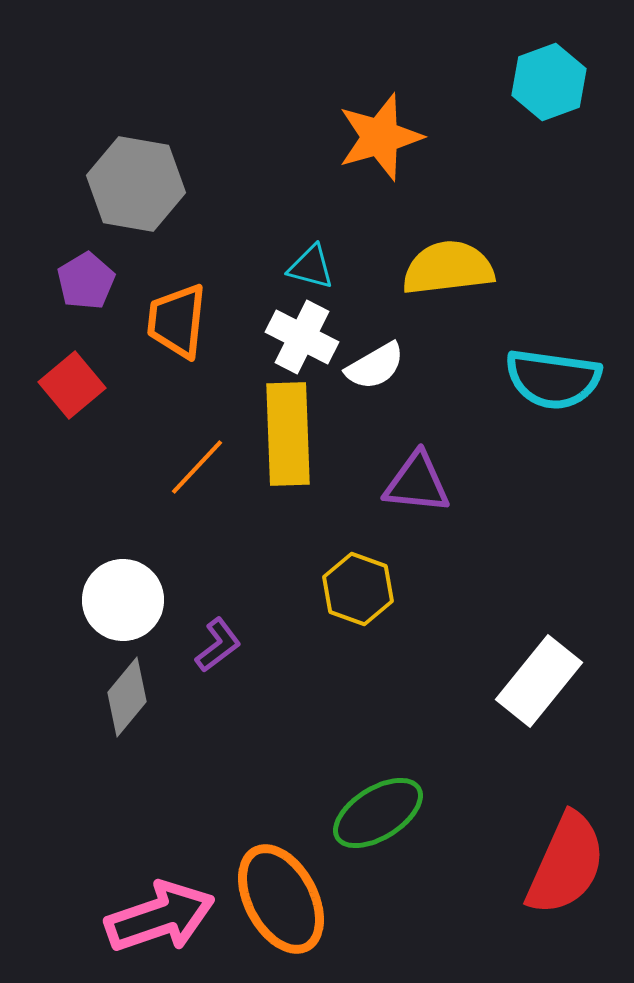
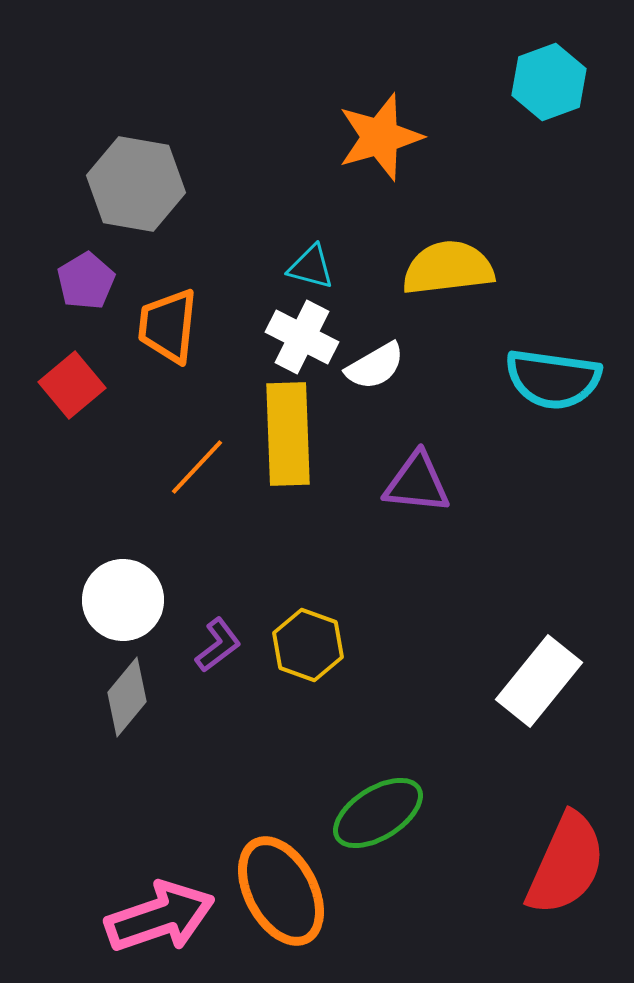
orange trapezoid: moved 9 px left, 5 px down
yellow hexagon: moved 50 px left, 56 px down
orange ellipse: moved 8 px up
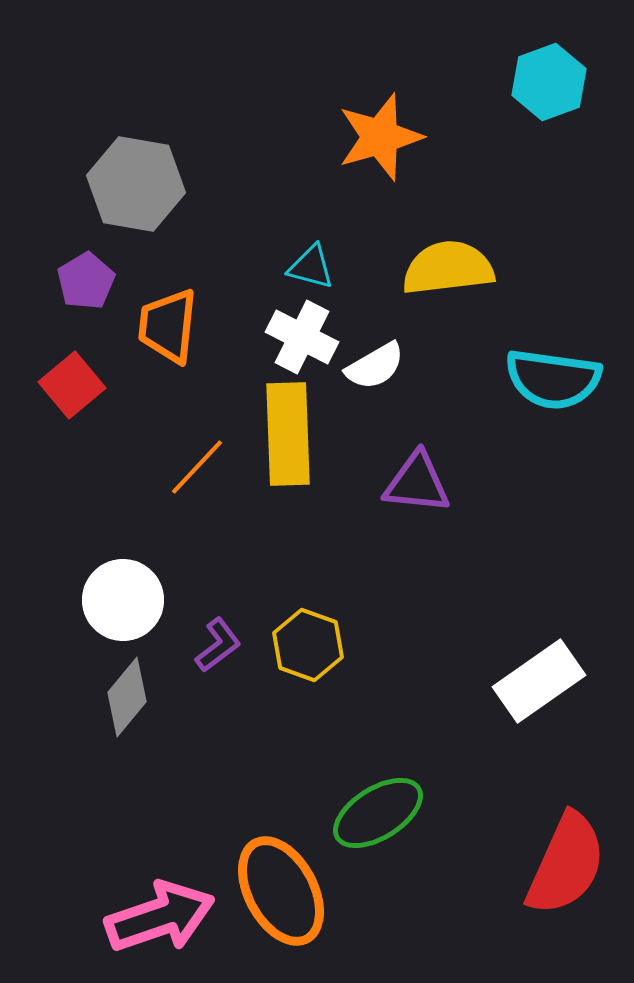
white rectangle: rotated 16 degrees clockwise
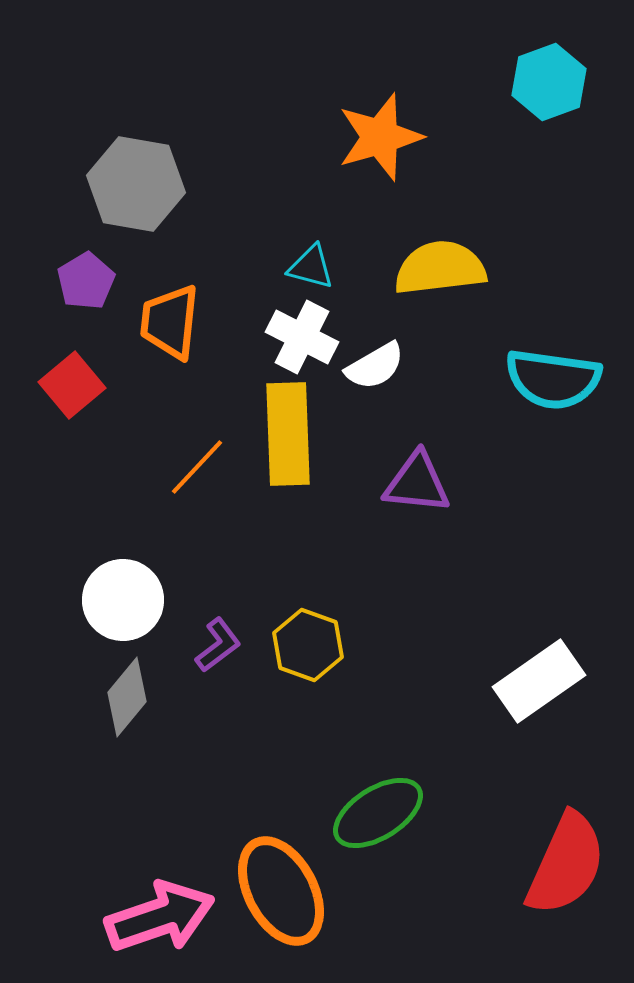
yellow semicircle: moved 8 px left
orange trapezoid: moved 2 px right, 4 px up
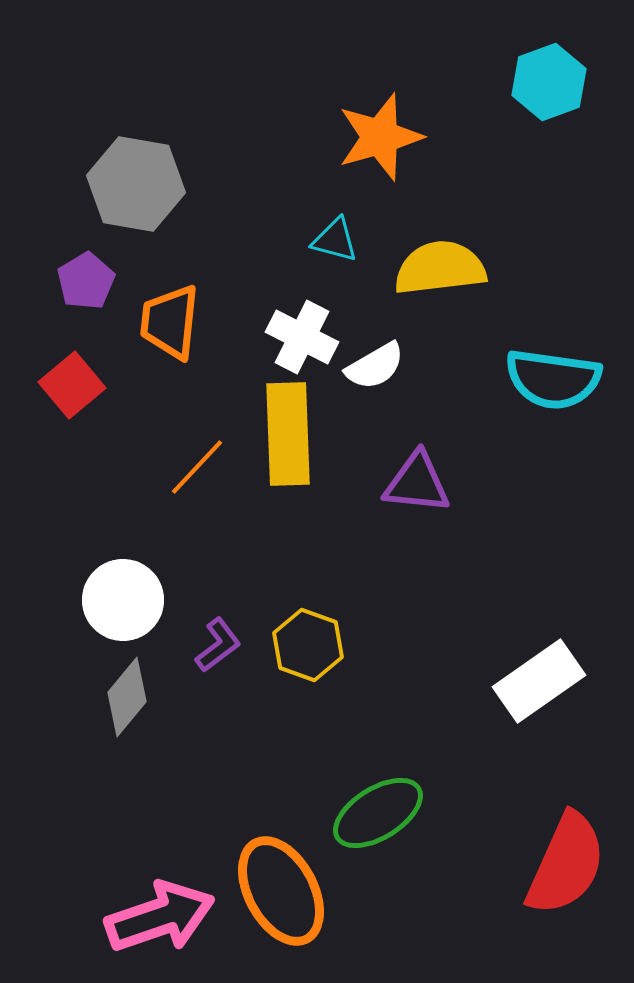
cyan triangle: moved 24 px right, 27 px up
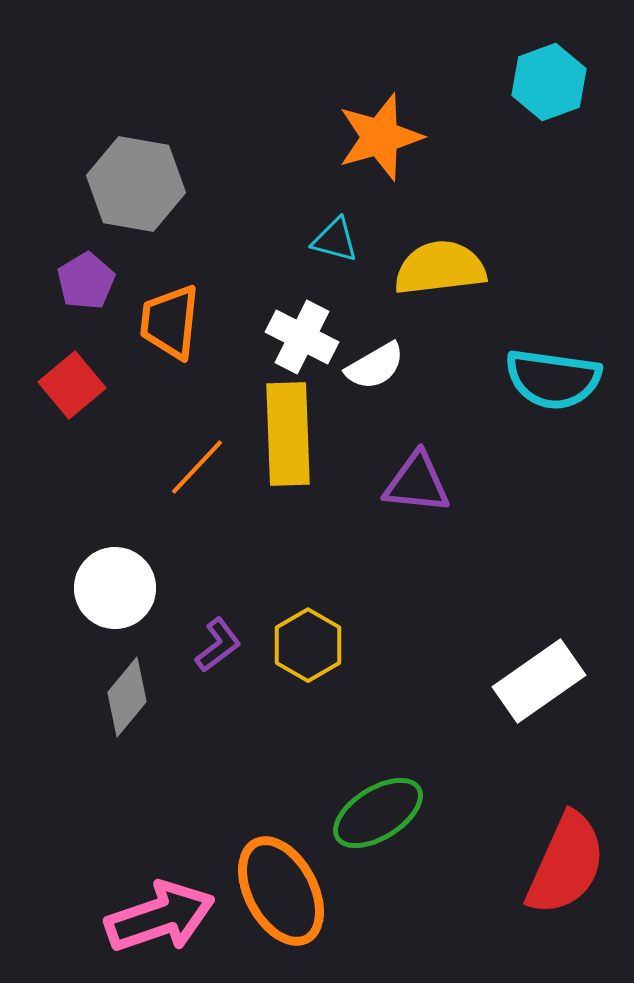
white circle: moved 8 px left, 12 px up
yellow hexagon: rotated 10 degrees clockwise
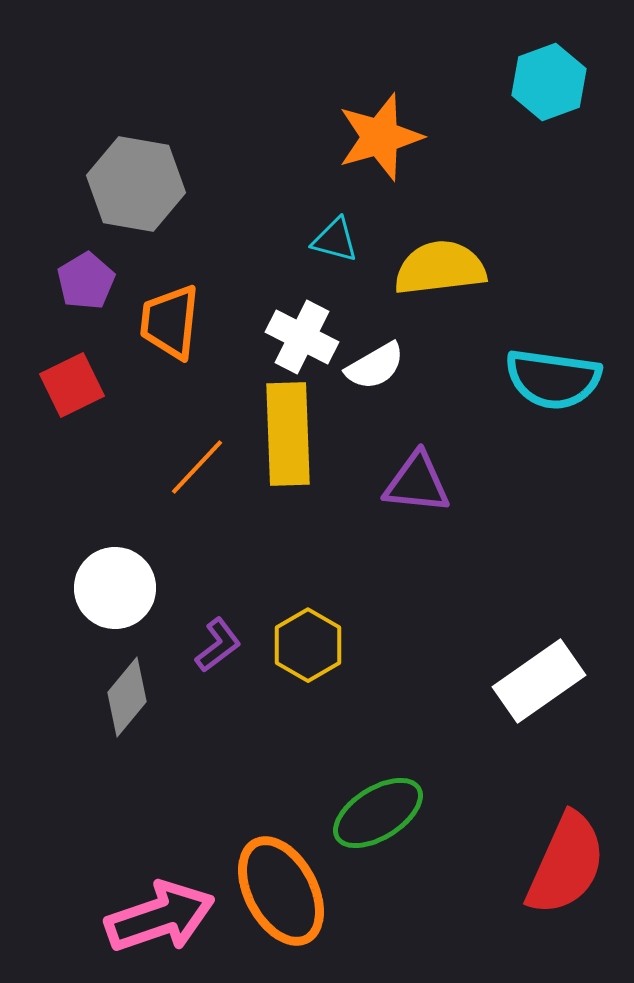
red square: rotated 14 degrees clockwise
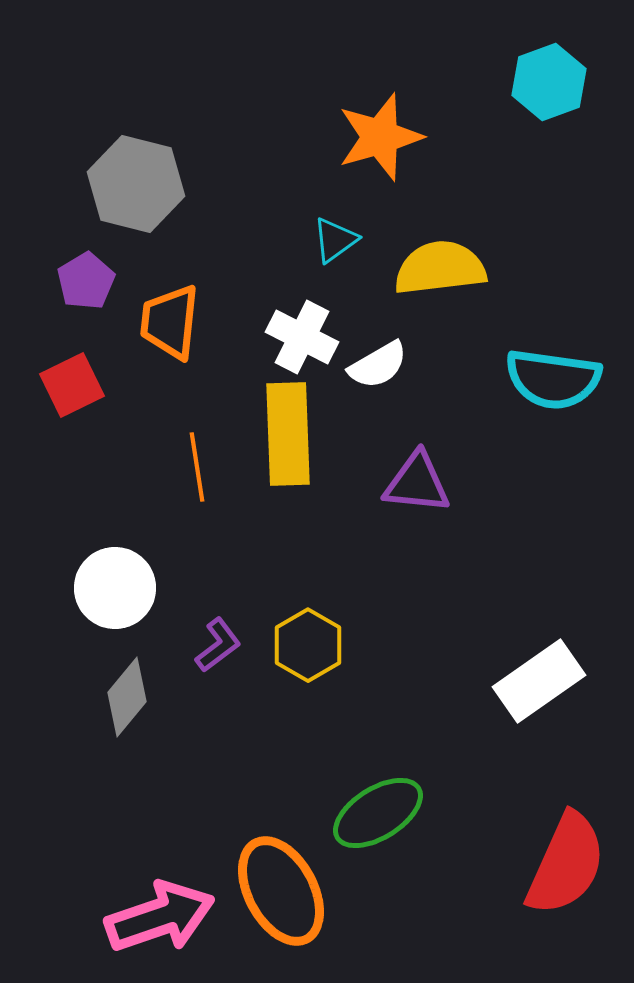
gray hexagon: rotated 4 degrees clockwise
cyan triangle: rotated 51 degrees counterclockwise
white semicircle: moved 3 px right, 1 px up
orange line: rotated 52 degrees counterclockwise
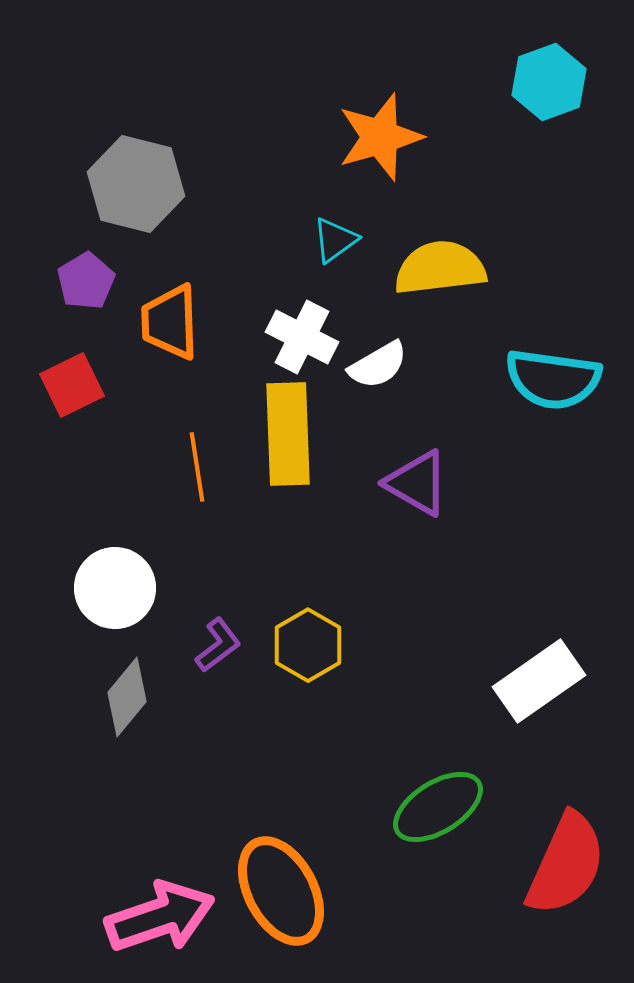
orange trapezoid: rotated 8 degrees counterclockwise
purple triangle: rotated 24 degrees clockwise
green ellipse: moved 60 px right, 6 px up
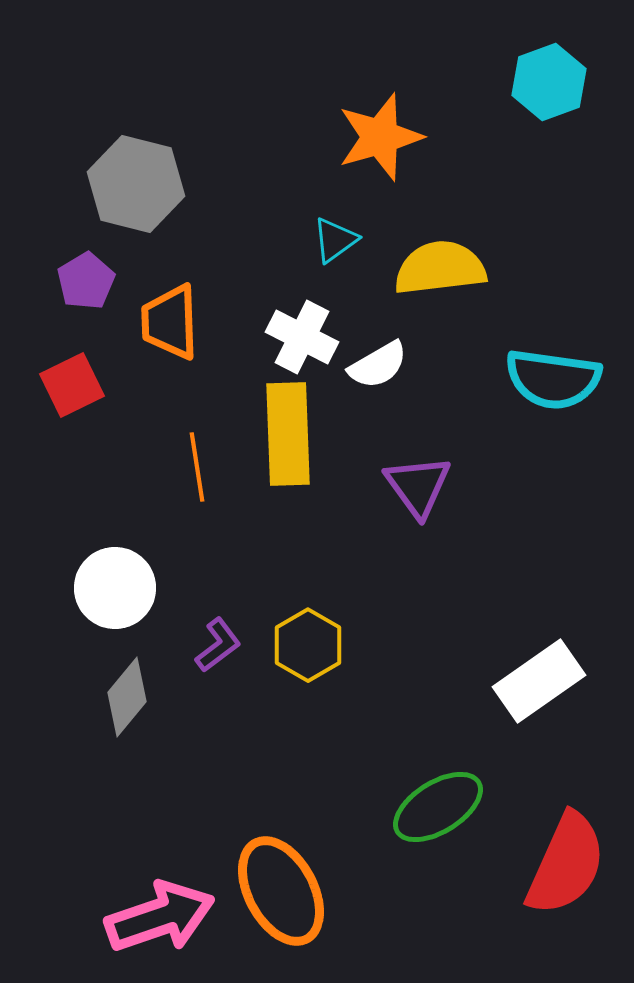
purple triangle: moved 1 px right, 3 px down; rotated 24 degrees clockwise
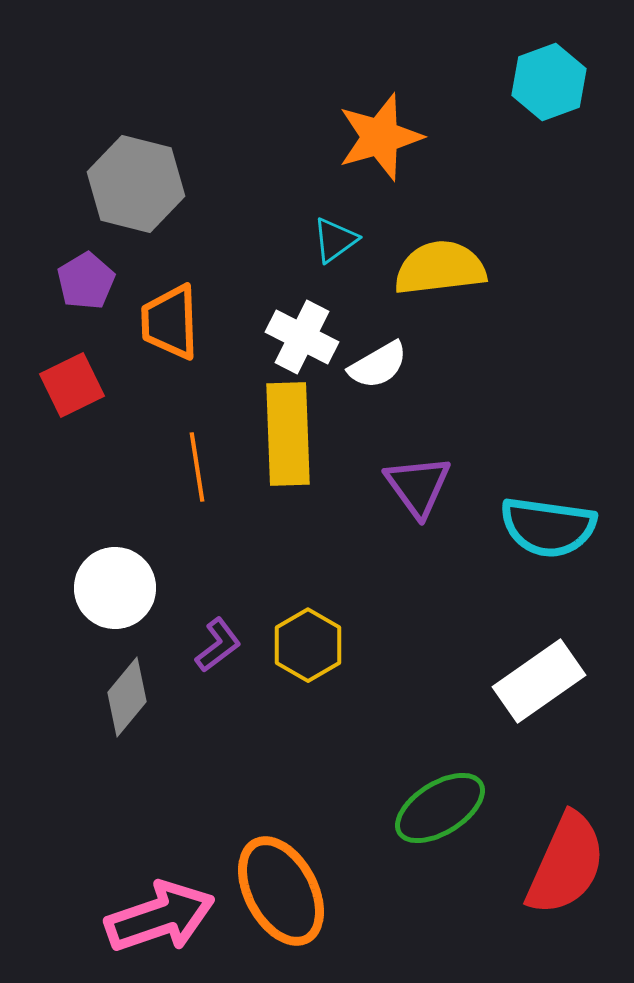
cyan semicircle: moved 5 px left, 148 px down
green ellipse: moved 2 px right, 1 px down
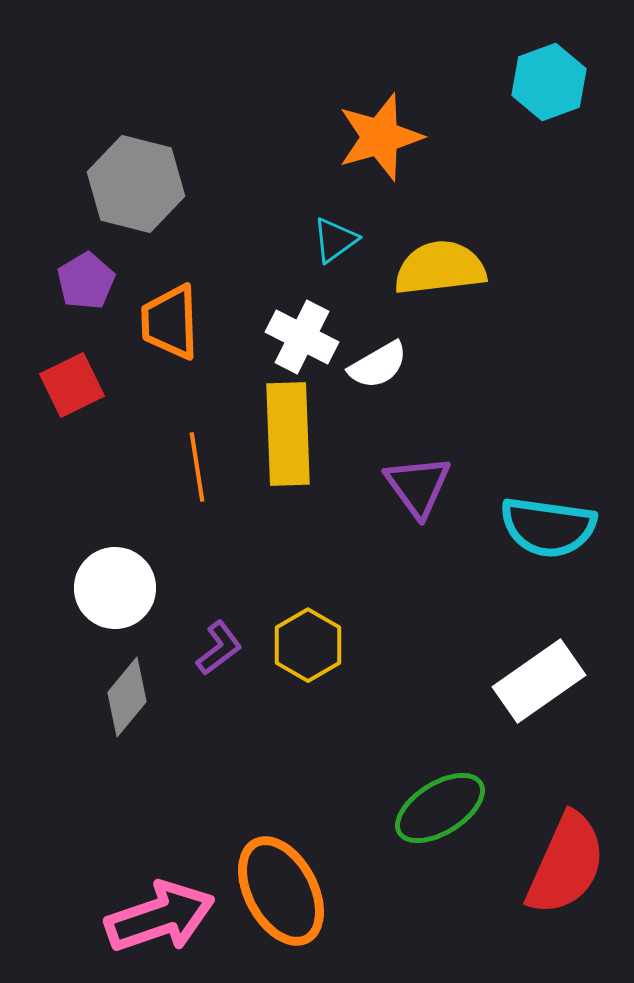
purple L-shape: moved 1 px right, 3 px down
